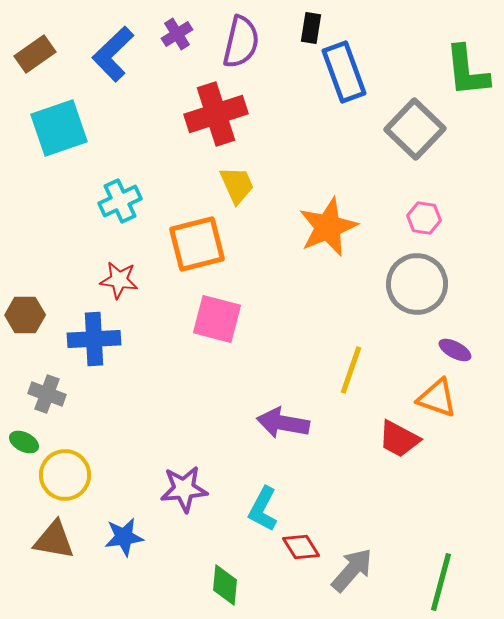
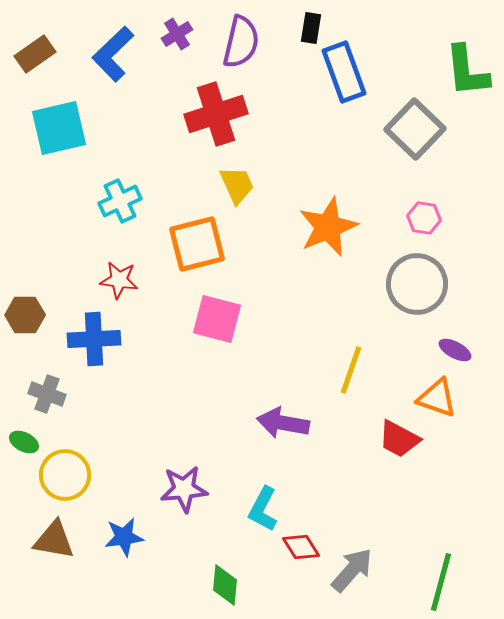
cyan square: rotated 6 degrees clockwise
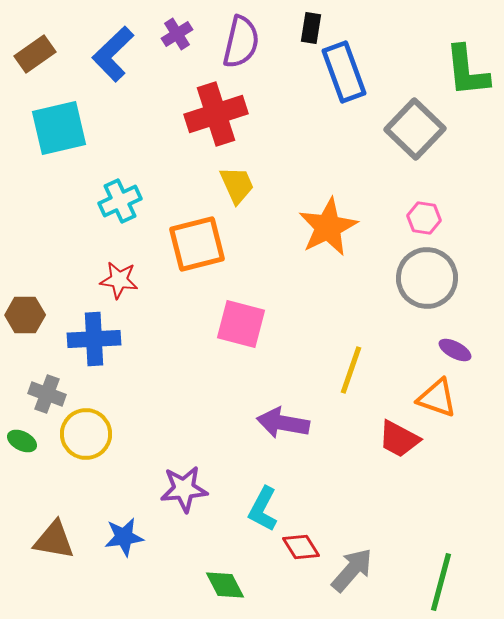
orange star: rotated 4 degrees counterclockwise
gray circle: moved 10 px right, 6 px up
pink square: moved 24 px right, 5 px down
green ellipse: moved 2 px left, 1 px up
yellow circle: moved 21 px right, 41 px up
green diamond: rotated 33 degrees counterclockwise
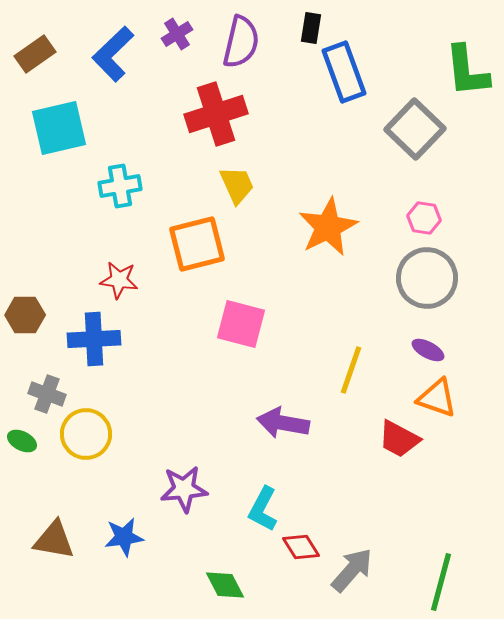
cyan cross: moved 15 px up; rotated 15 degrees clockwise
purple ellipse: moved 27 px left
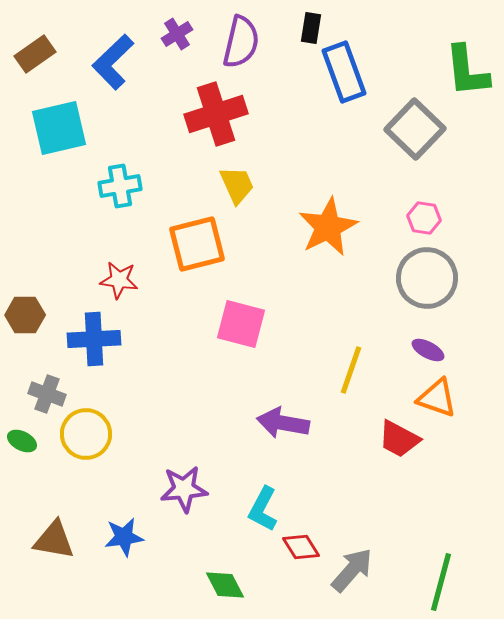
blue L-shape: moved 8 px down
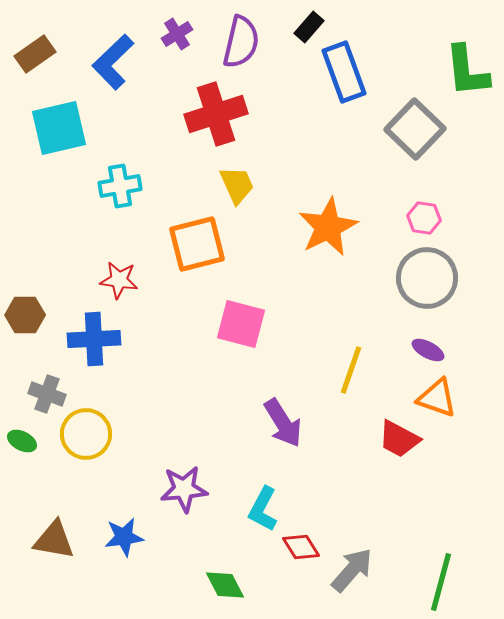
black rectangle: moved 2 px left, 1 px up; rotated 32 degrees clockwise
purple arrow: rotated 132 degrees counterclockwise
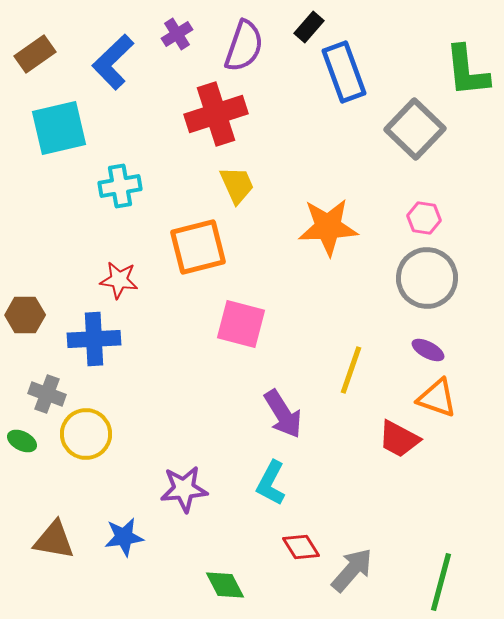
purple semicircle: moved 3 px right, 4 px down; rotated 6 degrees clockwise
orange star: rotated 24 degrees clockwise
orange square: moved 1 px right, 3 px down
purple arrow: moved 9 px up
cyan L-shape: moved 8 px right, 26 px up
